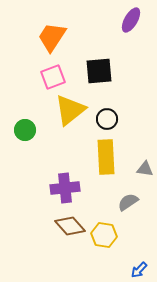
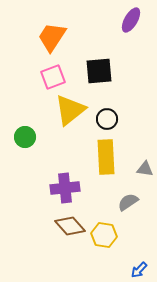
green circle: moved 7 px down
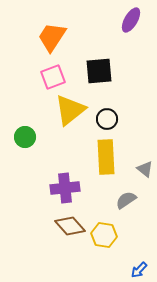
gray triangle: rotated 30 degrees clockwise
gray semicircle: moved 2 px left, 2 px up
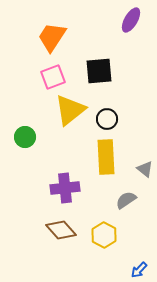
brown diamond: moved 9 px left, 4 px down
yellow hexagon: rotated 20 degrees clockwise
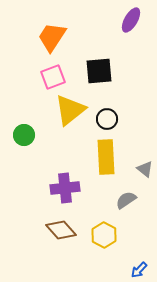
green circle: moved 1 px left, 2 px up
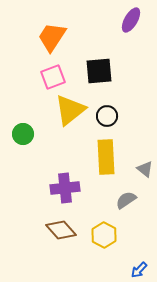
black circle: moved 3 px up
green circle: moved 1 px left, 1 px up
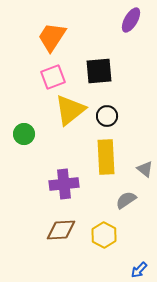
green circle: moved 1 px right
purple cross: moved 1 px left, 4 px up
brown diamond: rotated 52 degrees counterclockwise
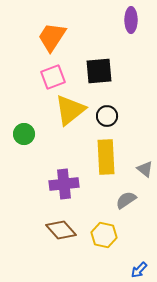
purple ellipse: rotated 30 degrees counterclockwise
brown diamond: rotated 52 degrees clockwise
yellow hexagon: rotated 15 degrees counterclockwise
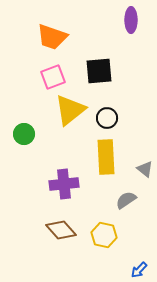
orange trapezoid: rotated 104 degrees counterclockwise
black circle: moved 2 px down
